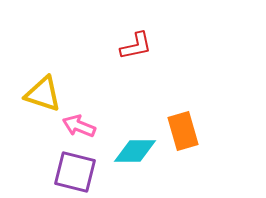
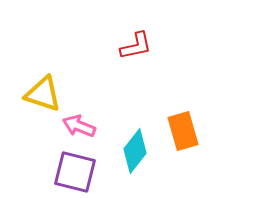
cyan diamond: rotated 51 degrees counterclockwise
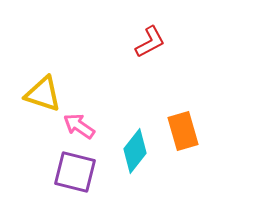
red L-shape: moved 14 px right, 4 px up; rotated 16 degrees counterclockwise
pink arrow: rotated 12 degrees clockwise
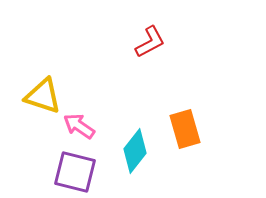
yellow triangle: moved 2 px down
orange rectangle: moved 2 px right, 2 px up
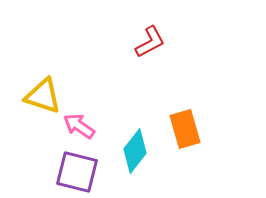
purple square: moved 2 px right
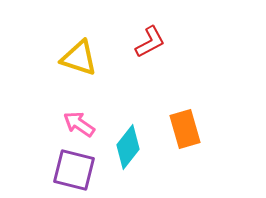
yellow triangle: moved 36 px right, 38 px up
pink arrow: moved 2 px up
cyan diamond: moved 7 px left, 4 px up
purple square: moved 3 px left, 2 px up
